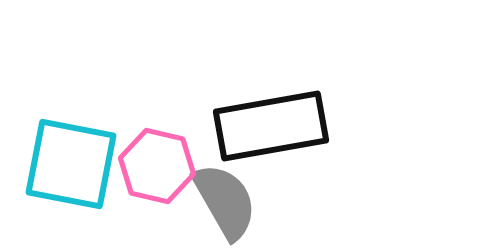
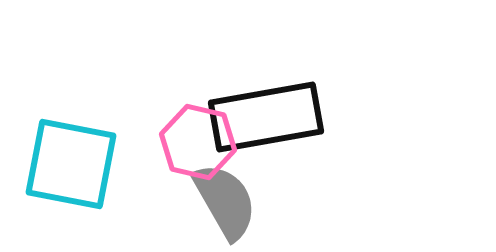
black rectangle: moved 5 px left, 9 px up
pink hexagon: moved 41 px right, 24 px up
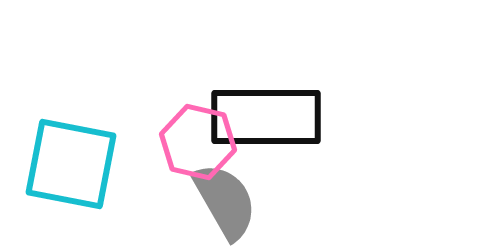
black rectangle: rotated 10 degrees clockwise
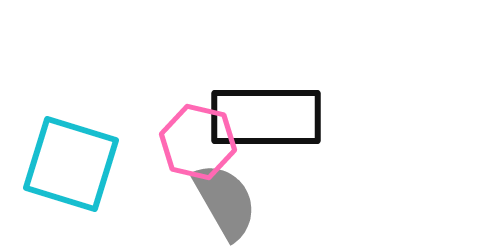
cyan square: rotated 6 degrees clockwise
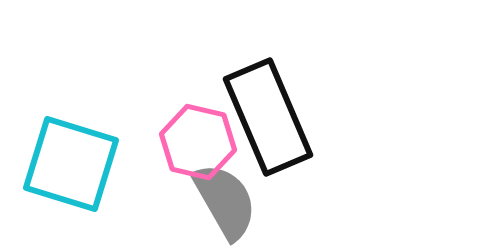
black rectangle: moved 2 px right; rotated 67 degrees clockwise
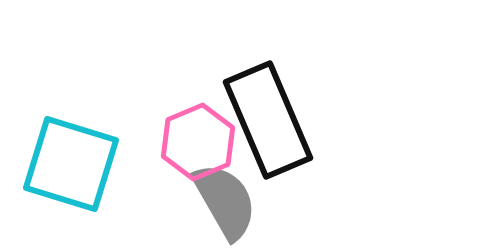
black rectangle: moved 3 px down
pink hexagon: rotated 24 degrees clockwise
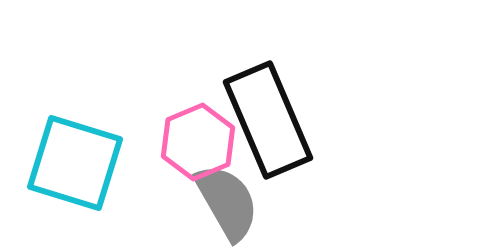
cyan square: moved 4 px right, 1 px up
gray semicircle: moved 2 px right, 1 px down
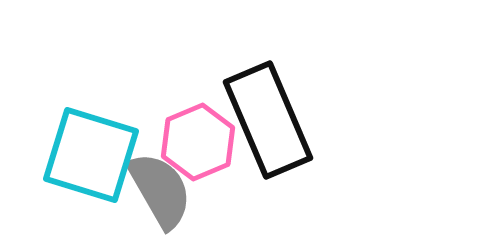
cyan square: moved 16 px right, 8 px up
gray semicircle: moved 67 px left, 12 px up
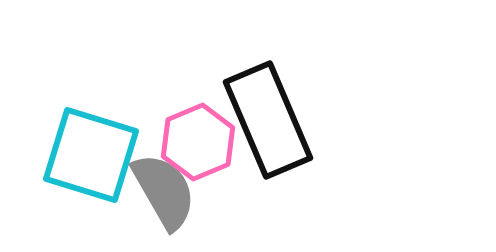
gray semicircle: moved 4 px right, 1 px down
